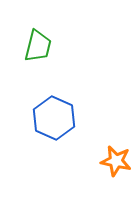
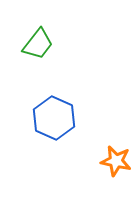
green trapezoid: moved 2 px up; rotated 24 degrees clockwise
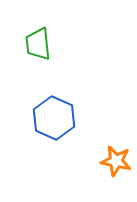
green trapezoid: rotated 136 degrees clockwise
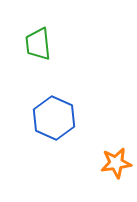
orange star: moved 2 px down; rotated 20 degrees counterclockwise
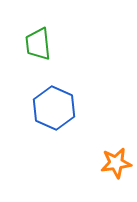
blue hexagon: moved 10 px up
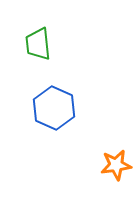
orange star: moved 2 px down
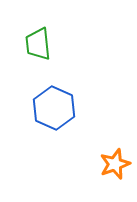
orange star: moved 1 px left, 1 px up; rotated 12 degrees counterclockwise
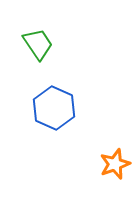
green trapezoid: rotated 152 degrees clockwise
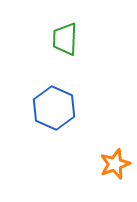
green trapezoid: moved 27 px right, 5 px up; rotated 144 degrees counterclockwise
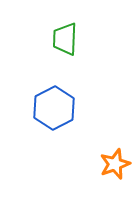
blue hexagon: rotated 9 degrees clockwise
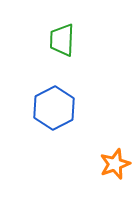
green trapezoid: moved 3 px left, 1 px down
